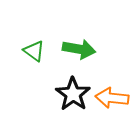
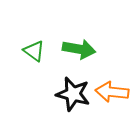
black star: rotated 20 degrees counterclockwise
orange arrow: moved 6 px up
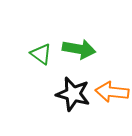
green triangle: moved 7 px right, 3 px down
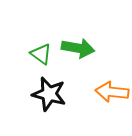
green arrow: moved 1 px left, 1 px up
black star: moved 24 px left
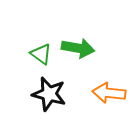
orange arrow: moved 3 px left, 1 px down
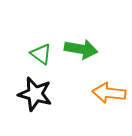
green arrow: moved 3 px right, 1 px down
black star: moved 14 px left
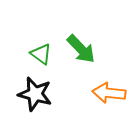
green arrow: rotated 36 degrees clockwise
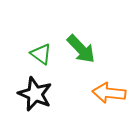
black star: rotated 8 degrees clockwise
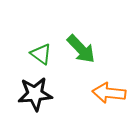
black star: rotated 28 degrees counterclockwise
